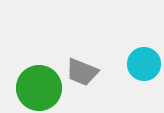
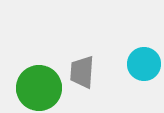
gray trapezoid: rotated 72 degrees clockwise
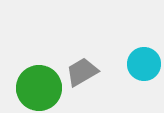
gray trapezoid: rotated 56 degrees clockwise
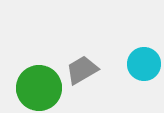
gray trapezoid: moved 2 px up
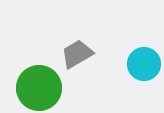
gray trapezoid: moved 5 px left, 16 px up
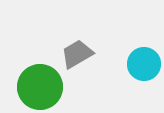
green circle: moved 1 px right, 1 px up
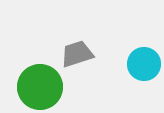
gray trapezoid: rotated 12 degrees clockwise
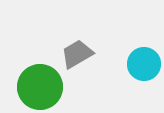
gray trapezoid: rotated 12 degrees counterclockwise
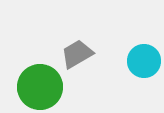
cyan circle: moved 3 px up
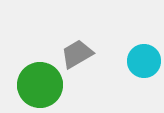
green circle: moved 2 px up
